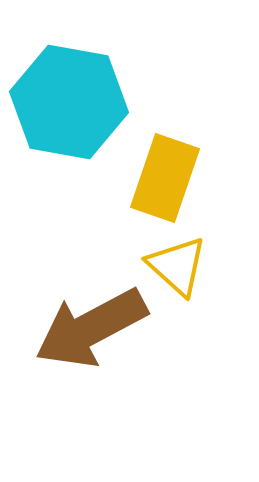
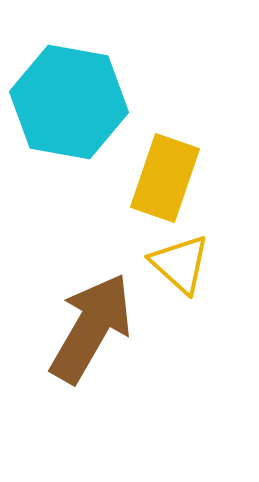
yellow triangle: moved 3 px right, 2 px up
brown arrow: rotated 148 degrees clockwise
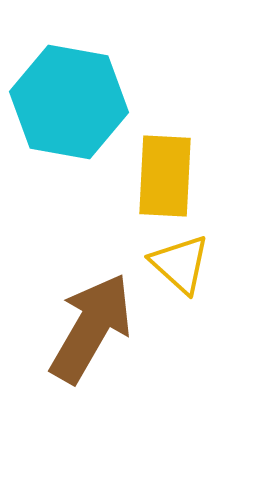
yellow rectangle: moved 2 px up; rotated 16 degrees counterclockwise
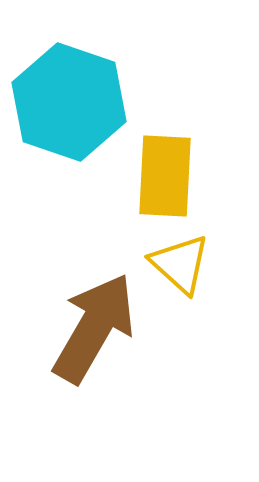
cyan hexagon: rotated 9 degrees clockwise
brown arrow: moved 3 px right
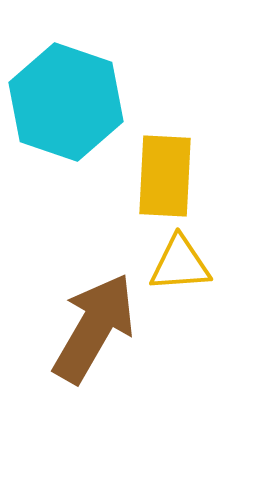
cyan hexagon: moved 3 px left
yellow triangle: rotated 46 degrees counterclockwise
